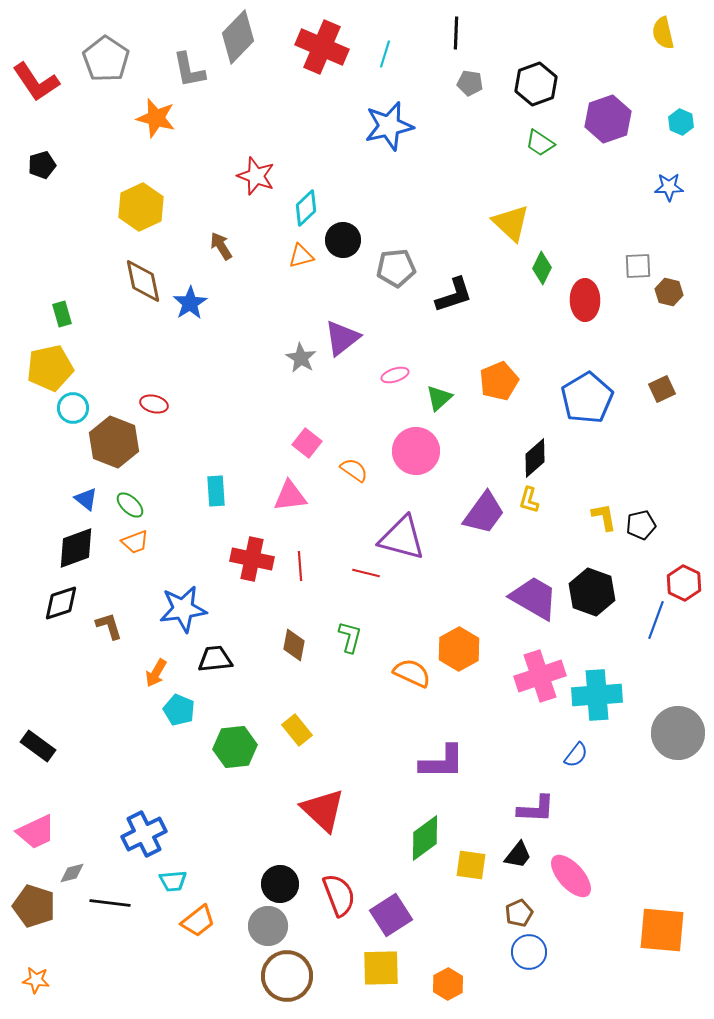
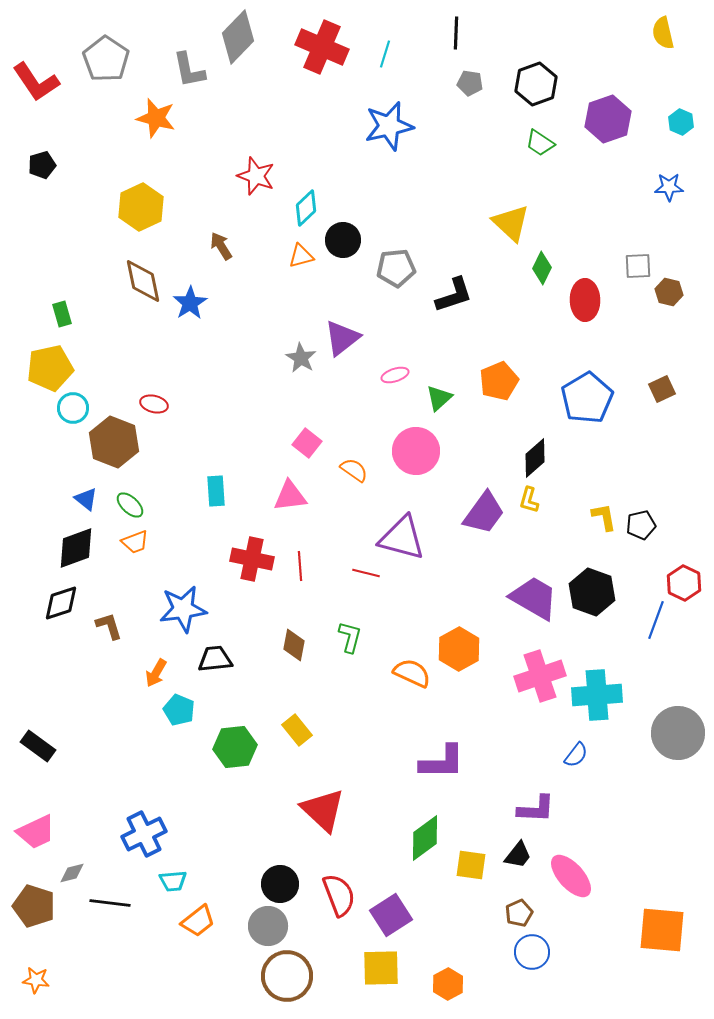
blue circle at (529, 952): moved 3 px right
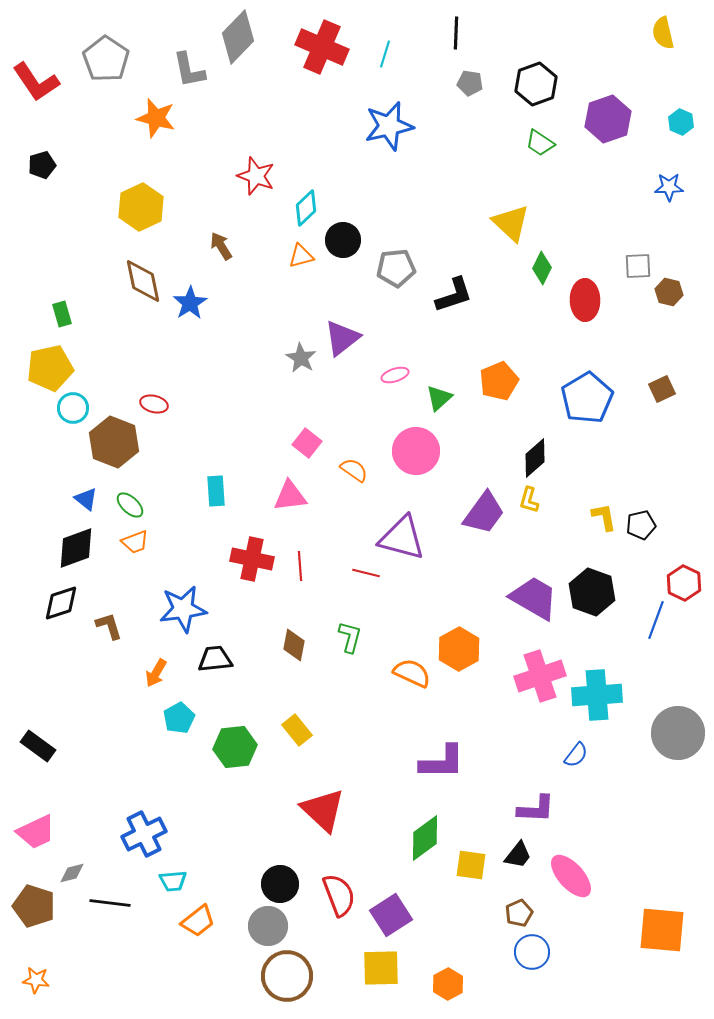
cyan pentagon at (179, 710): moved 8 px down; rotated 20 degrees clockwise
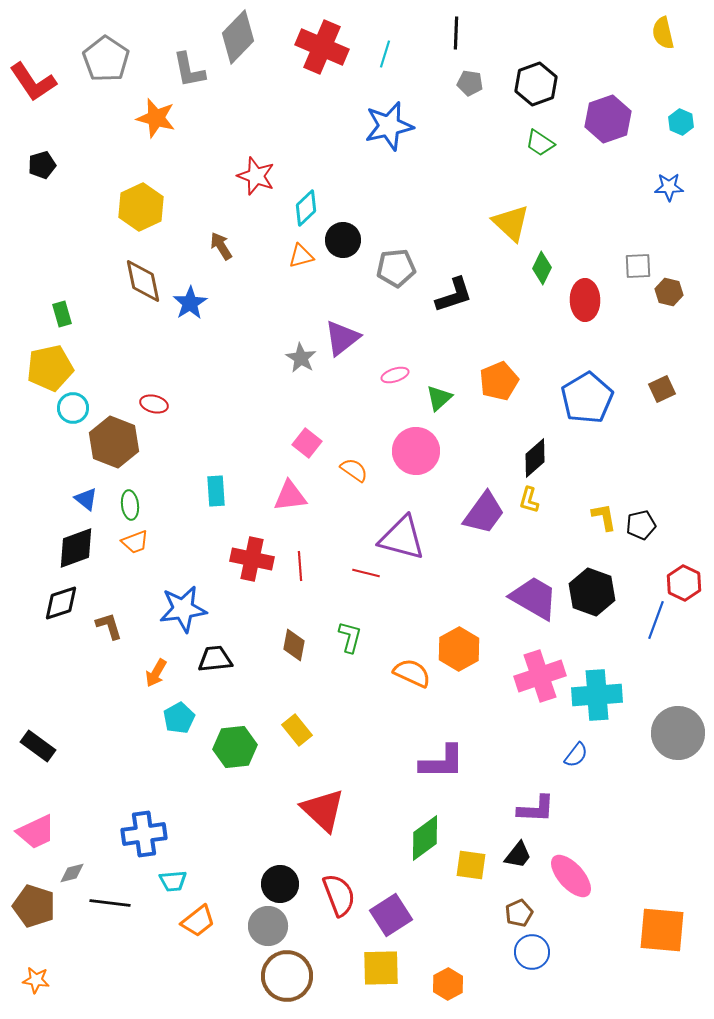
red L-shape at (36, 82): moved 3 px left
green ellipse at (130, 505): rotated 40 degrees clockwise
blue cross at (144, 834): rotated 18 degrees clockwise
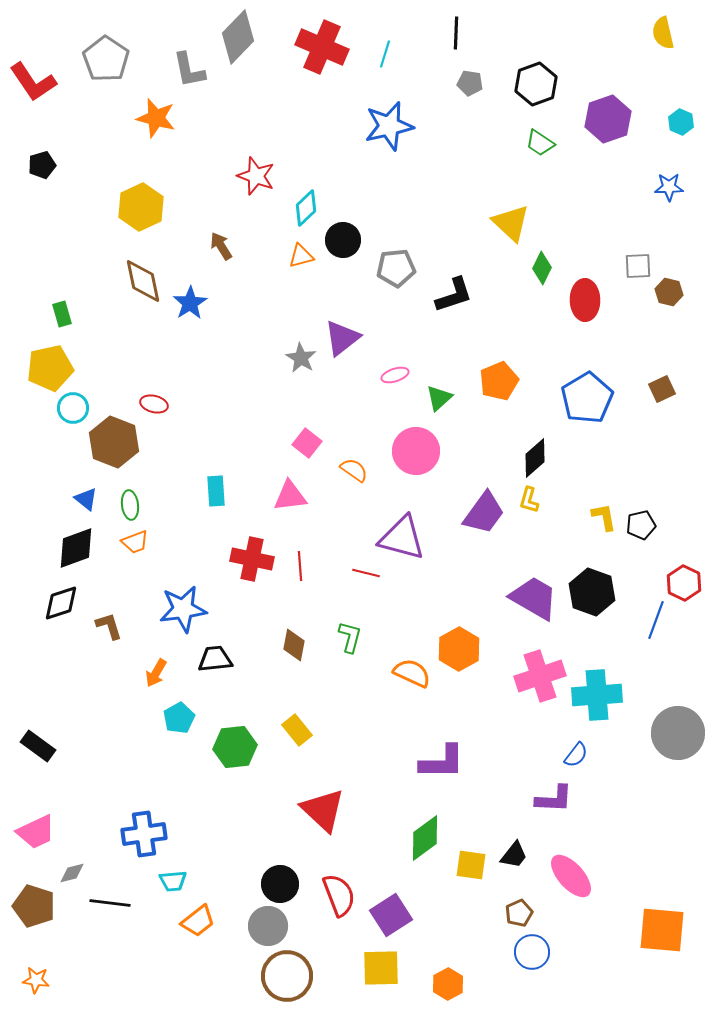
purple L-shape at (536, 809): moved 18 px right, 10 px up
black trapezoid at (518, 855): moved 4 px left
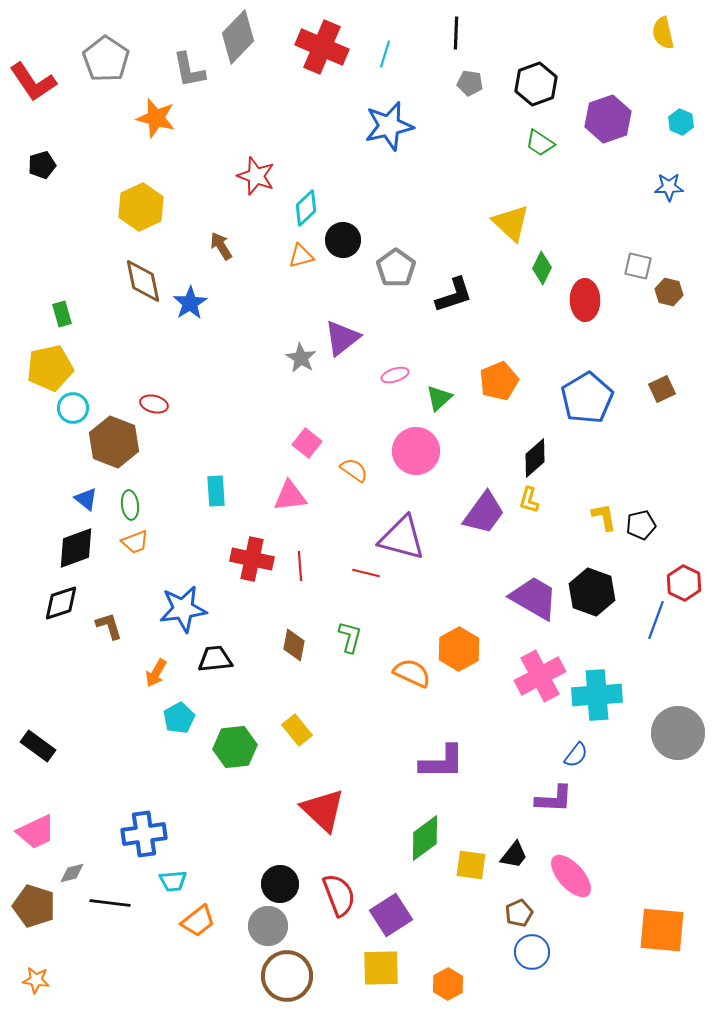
gray square at (638, 266): rotated 16 degrees clockwise
gray pentagon at (396, 268): rotated 30 degrees counterclockwise
pink cross at (540, 676): rotated 9 degrees counterclockwise
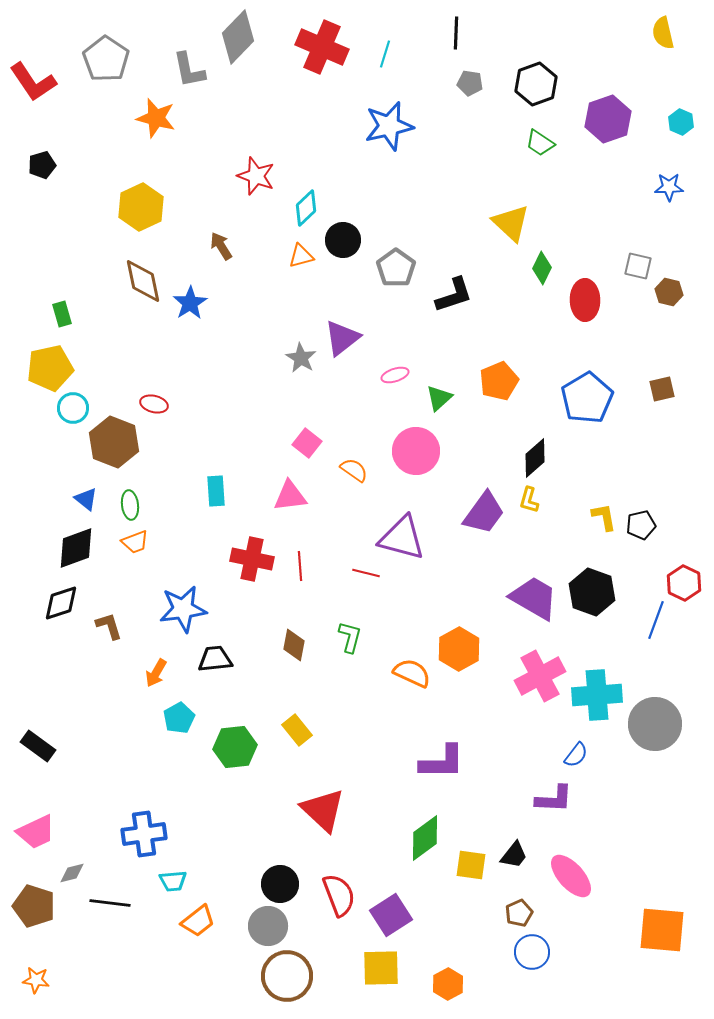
brown square at (662, 389): rotated 12 degrees clockwise
gray circle at (678, 733): moved 23 px left, 9 px up
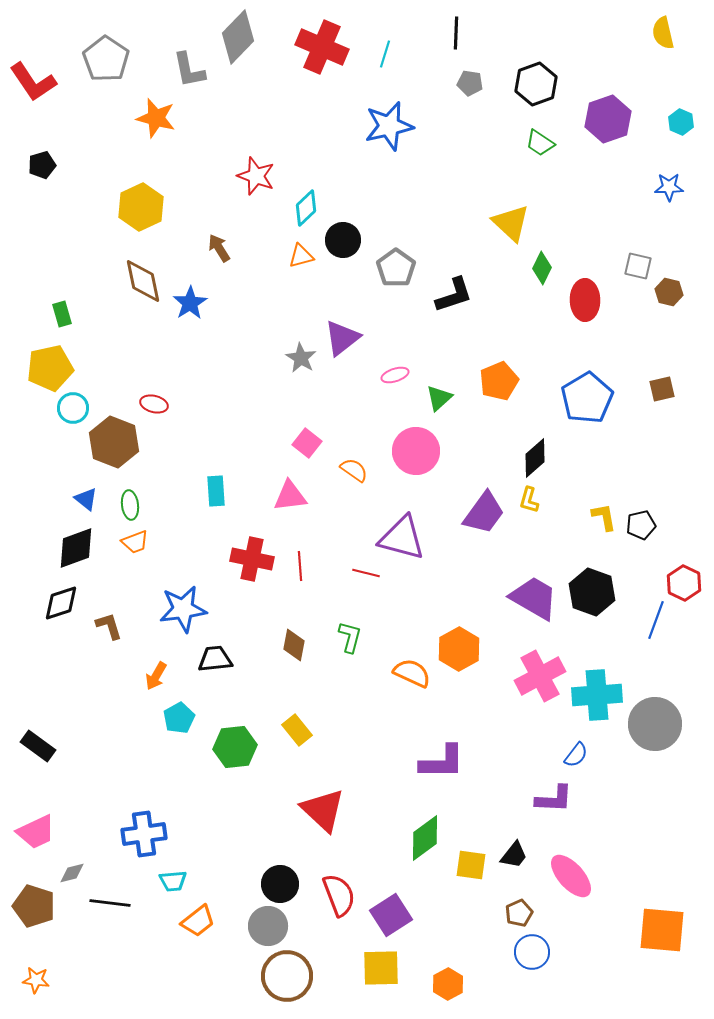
brown arrow at (221, 246): moved 2 px left, 2 px down
orange arrow at (156, 673): moved 3 px down
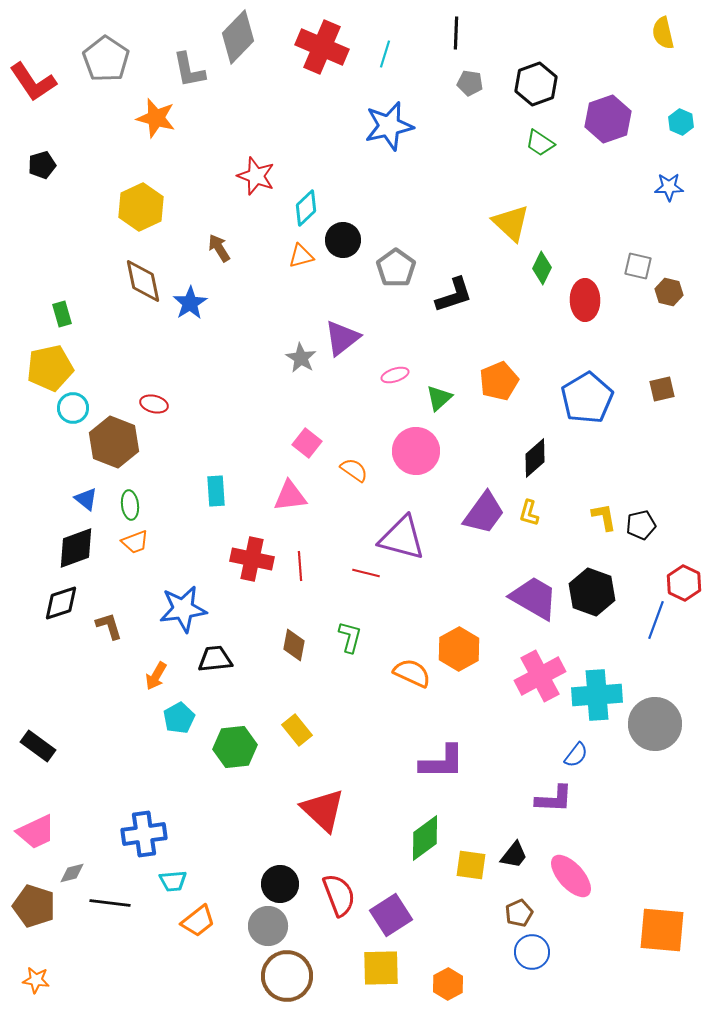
yellow L-shape at (529, 500): moved 13 px down
